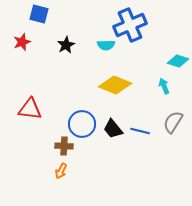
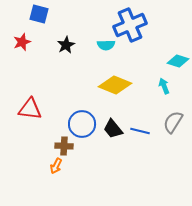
orange arrow: moved 5 px left, 5 px up
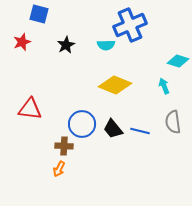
gray semicircle: rotated 40 degrees counterclockwise
orange arrow: moved 3 px right, 3 px down
